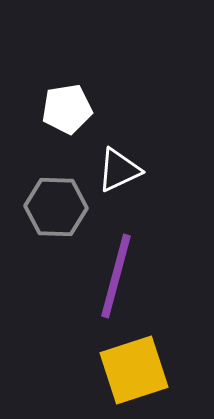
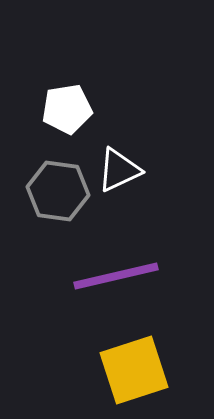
gray hexagon: moved 2 px right, 16 px up; rotated 6 degrees clockwise
purple line: rotated 62 degrees clockwise
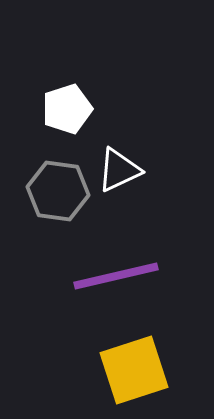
white pentagon: rotated 9 degrees counterclockwise
